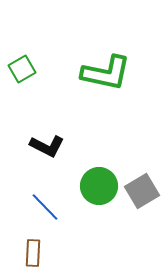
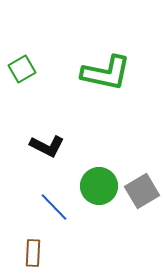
blue line: moved 9 px right
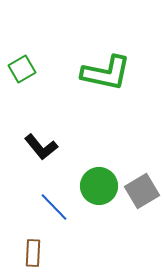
black L-shape: moved 6 px left, 1 px down; rotated 24 degrees clockwise
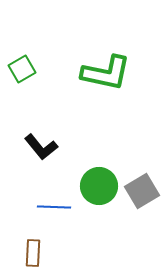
blue line: rotated 44 degrees counterclockwise
